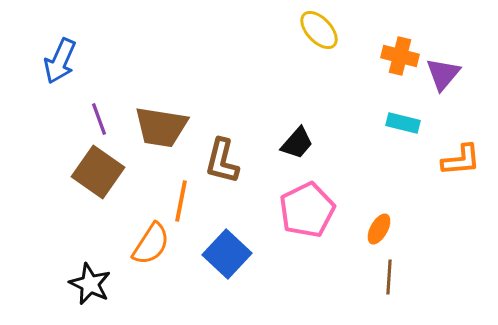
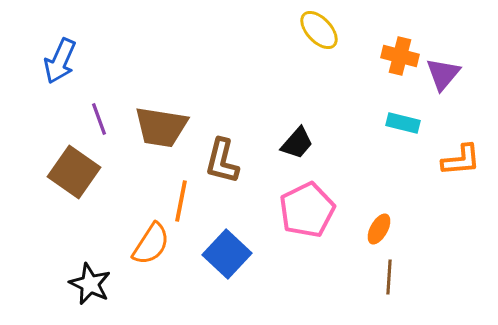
brown square: moved 24 px left
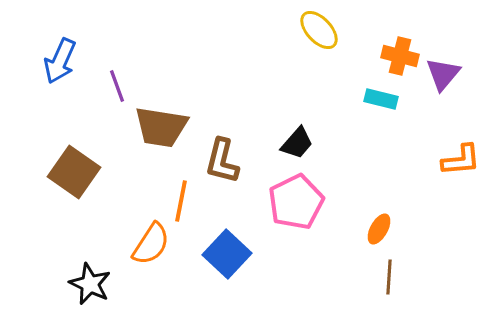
purple line: moved 18 px right, 33 px up
cyan rectangle: moved 22 px left, 24 px up
pink pentagon: moved 11 px left, 8 px up
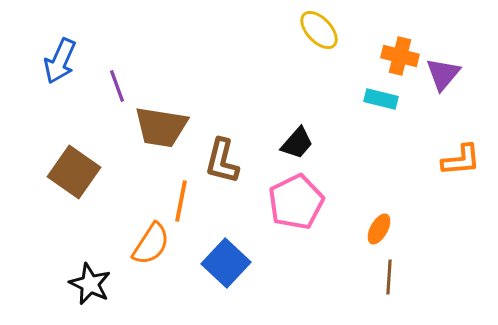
blue square: moved 1 px left, 9 px down
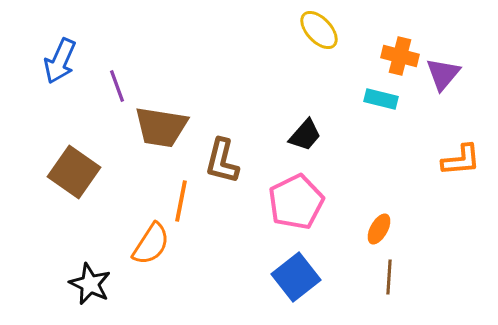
black trapezoid: moved 8 px right, 8 px up
blue square: moved 70 px right, 14 px down; rotated 9 degrees clockwise
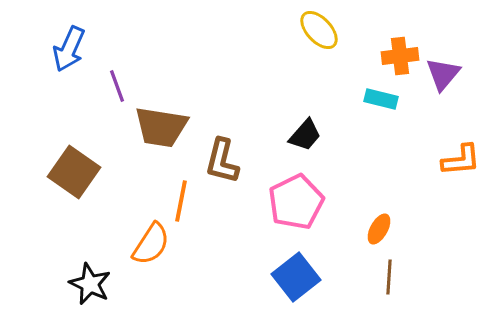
orange cross: rotated 21 degrees counterclockwise
blue arrow: moved 9 px right, 12 px up
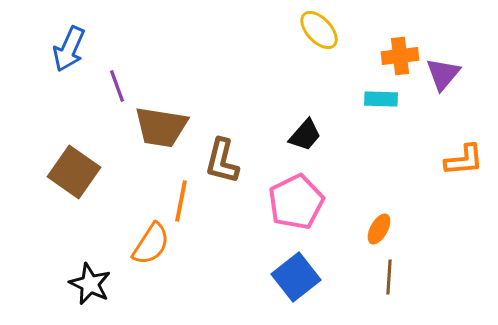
cyan rectangle: rotated 12 degrees counterclockwise
orange L-shape: moved 3 px right
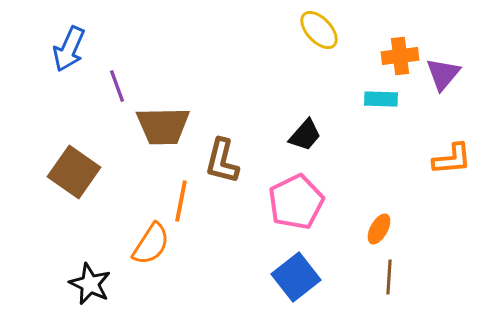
brown trapezoid: moved 2 px right, 1 px up; rotated 10 degrees counterclockwise
orange L-shape: moved 12 px left, 1 px up
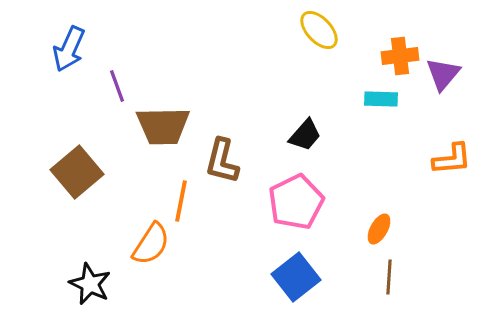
brown square: moved 3 px right; rotated 15 degrees clockwise
